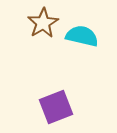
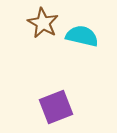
brown star: rotated 12 degrees counterclockwise
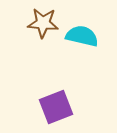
brown star: rotated 24 degrees counterclockwise
